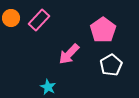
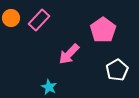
white pentagon: moved 6 px right, 5 px down
cyan star: moved 1 px right
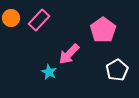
cyan star: moved 15 px up
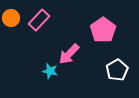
cyan star: moved 1 px right, 1 px up; rotated 14 degrees counterclockwise
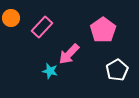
pink rectangle: moved 3 px right, 7 px down
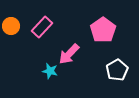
orange circle: moved 8 px down
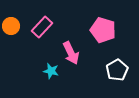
pink pentagon: rotated 20 degrees counterclockwise
pink arrow: moved 2 px right, 1 px up; rotated 70 degrees counterclockwise
cyan star: moved 1 px right
